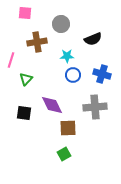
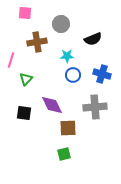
green square: rotated 16 degrees clockwise
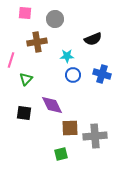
gray circle: moved 6 px left, 5 px up
gray cross: moved 29 px down
brown square: moved 2 px right
green square: moved 3 px left
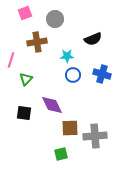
pink square: rotated 24 degrees counterclockwise
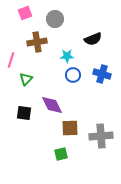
gray cross: moved 6 px right
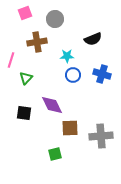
green triangle: moved 1 px up
green square: moved 6 px left
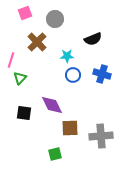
brown cross: rotated 36 degrees counterclockwise
green triangle: moved 6 px left
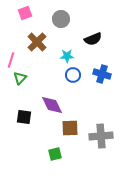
gray circle: moved 6 px right
black square: moved 4 px down
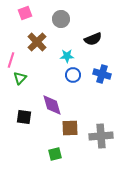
purple diamond: rotated 10 degrees clockwise
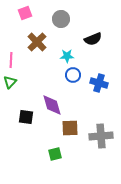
pink line: rotated 14 degrees counterclockwise
blue cross: moved 3 px left, 9 px down
green triangle: moved 10 px left, 4 px down
black square: moved 2 px right
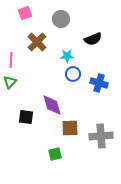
blue circle: moved 1 px up
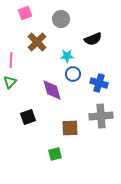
purple diamond: moved 15 px up
black square: moved 2 px right; rotated 28 degrees counterclockwise
gray cross: moved 20 px up
